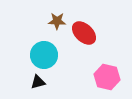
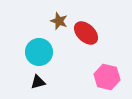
brown star: moved 2 px right; rotated 18 degrees clockwise
red ellipse: moved 2 px right
cyan circle: moved 5 px left, 3 px up
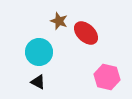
black triangle: rotated 42 degrees clockwise
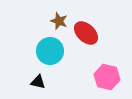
cyan circle: moved 11 px right, 1 px up
black triangle: rotated 14 degrees counterclockwise
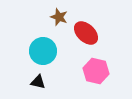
brown star: moved 4 px up
cyan circle: moved 7 px left
pink hexagon: moved 11 px left, 6 px up
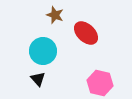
brown star: moved 4 px left, 2 px up
pink hexagon: moved 4 px right, 12 px down
black triangle: moved 3 px up; rotated 35 degrees clockwise
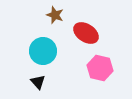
red ellipse: rotated 10 degrees counterclockwise
black triangle: moved 3 px down
pink hexagon: moved 15 px up
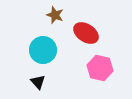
cyan circle: moved 1 px up
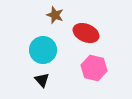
red ellipse: rotated 10 degrees counterclockwise
pink hexagon: moved 6 px left
black triangle: moved 4 px right, 2 px up
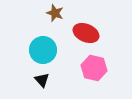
brown star: moved 2 px up
